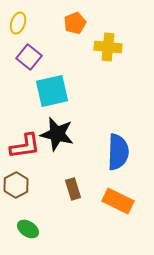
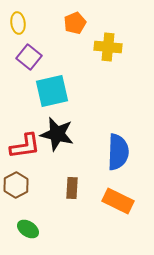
yellow ellipse: rotated 25 degrees counterclockwise
brown rectangle: moved 1 px left, 1 px up; rotated 20 degrees clockwise
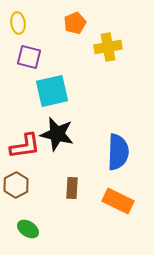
yellow cross: rotated 16 degrees counterclockwise
purple square: rotated 25 degrees counterclockwise
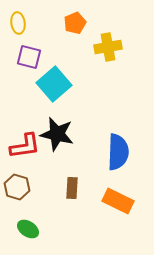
cyan square: moved 2 px right, 7 px up; rotated 28 degrees counterclockwise
brown hexagon: moved 1 px right, 2 px down; rotated 15 degrees counterclockwise
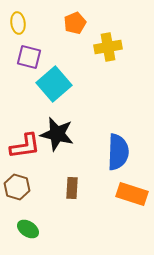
orange rectangle: moved 14 px right, 7 px up; rotated 8 degrees counterclockwise
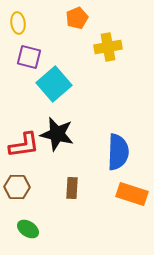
orange pentagon: moved 2 px right, 5 px up
red L-shape: moved 1 px left, 1 px up
brown hexagon: rotated 15 degrees counterclockwise
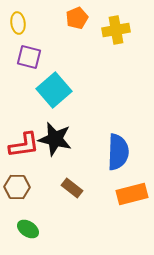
yellow cross: moved 8 px right, 17 px up
cyan square: moved 6 px down
black star: moved 2 px left, 5 px down
brown rectangle: rotated 55 degrees counterclockwise
orange rectangle: rotated 32 degrees counterclockwise
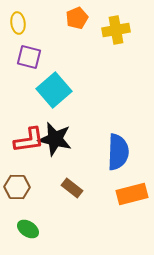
red L-shape: moved 5 px right, 5 px up
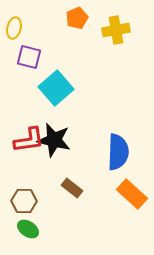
yellow ellipse: moved 4 px left, 5 px down; rotated 20 degrees clockwise
cyan square: moved 2 px right, 2 px up
black star: moved 1 px left, 1 px down
brown hexagon: moved 7 px right, 14 px down
orange rectangle: rotated 56 degrees clockwise
